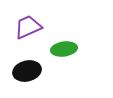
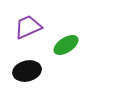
green ellipse: moved 2 px right, 4 px up; rotated 25 degrees counterclockwise
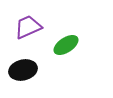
black ellipse: moved 4 px left, 1 px up
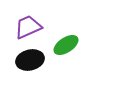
black ellipse: moved 7 px right, 10 px up
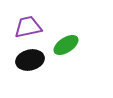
purple trapezoid: rotated 12 degrees clockwise
